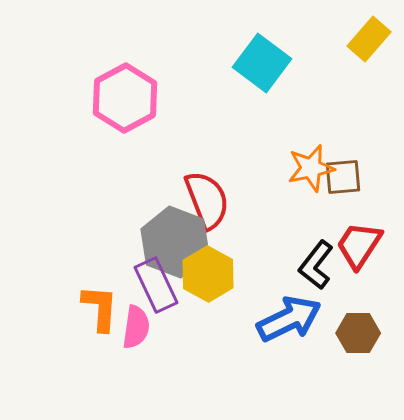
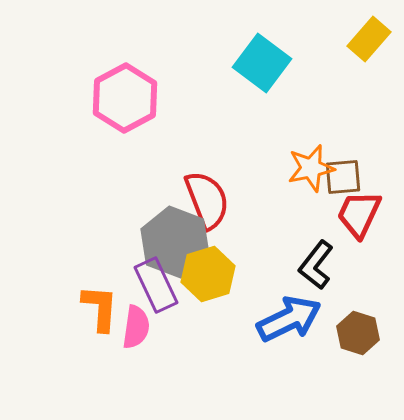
red trapezoid: moved 31 px up; rotated 8 degrees counterclockwise
yellow hexagon: rotated 14 degrees clockwise
brown hexagon: rotated 18 degrees clockwise
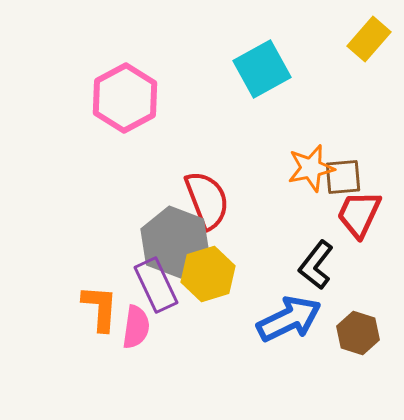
cyan square: moved 6 px down; rotated 24 degrees clockwise
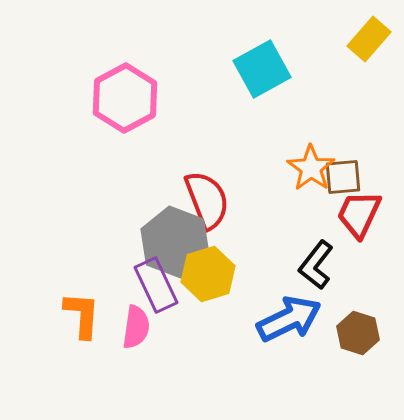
orange star: rotated 24 degrees counterclockwise
orange L-shape: moved 18 px left, 7 px down
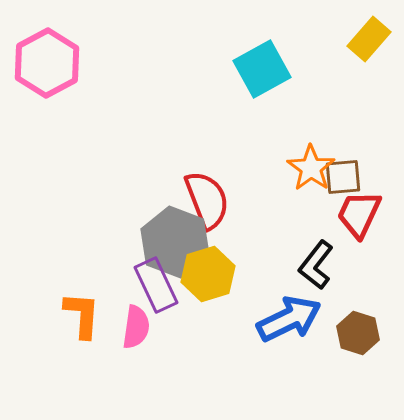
pink hexagon: moved 78 px left, 35 px up
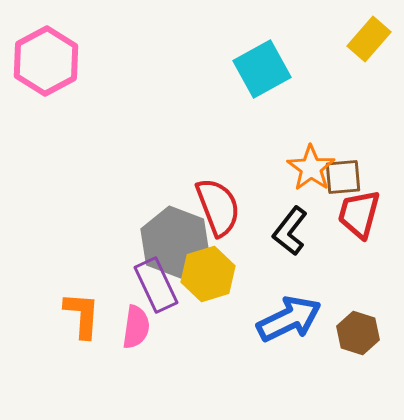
pink hexagon: moved 1 px left, 2 px up
red semicircle: moved 11 px right, 7 px down
red trapezoid: rotated 10 degrees counterclockwise
black L-shape: moved 26 px left, 34 px up
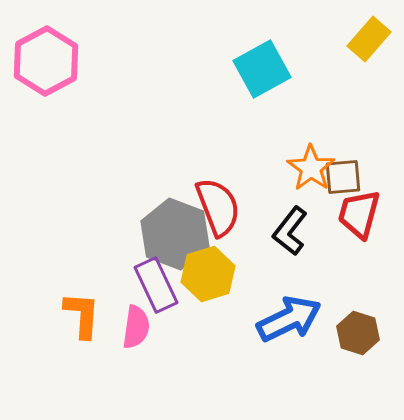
gray hexagon: moved 8 px up
